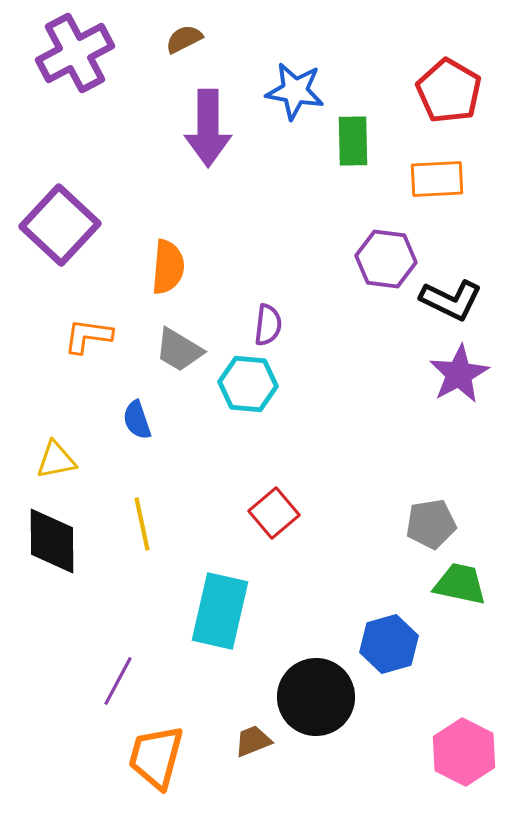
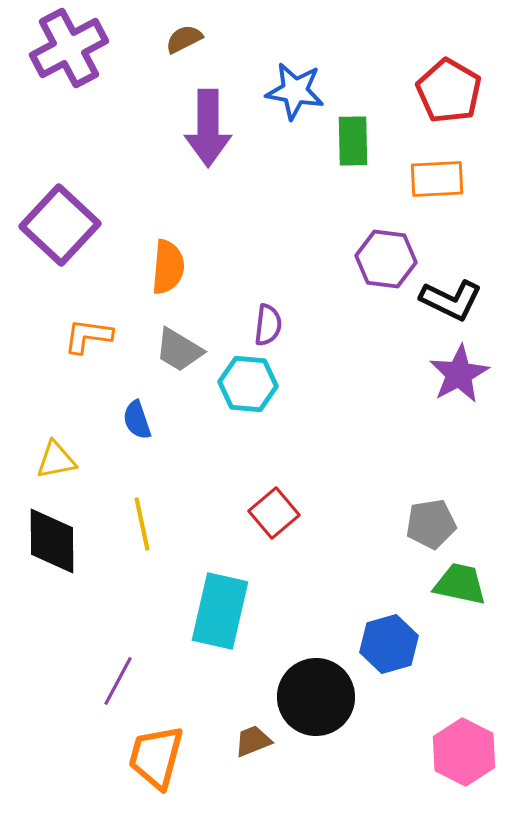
purple cross: moved 6 px left, 5 px up
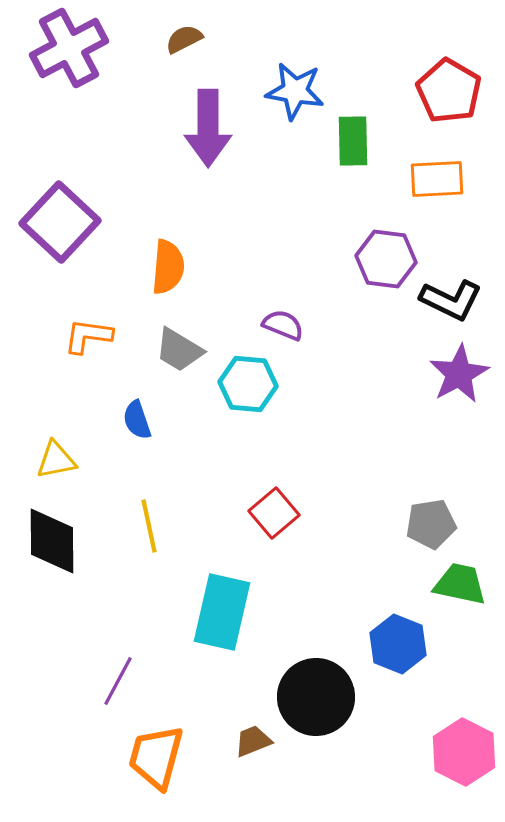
purple square: moved 3 px up
purple semicircle: moved 15 px right; rotated 75 degrees counterclockwise
yellow line: moved 7 px right, 2 px down
cyan rectangle: moved 2 px right, 1 px down
blue hexagon: moved 9 px right; rotated 22 degrees counterclockwise
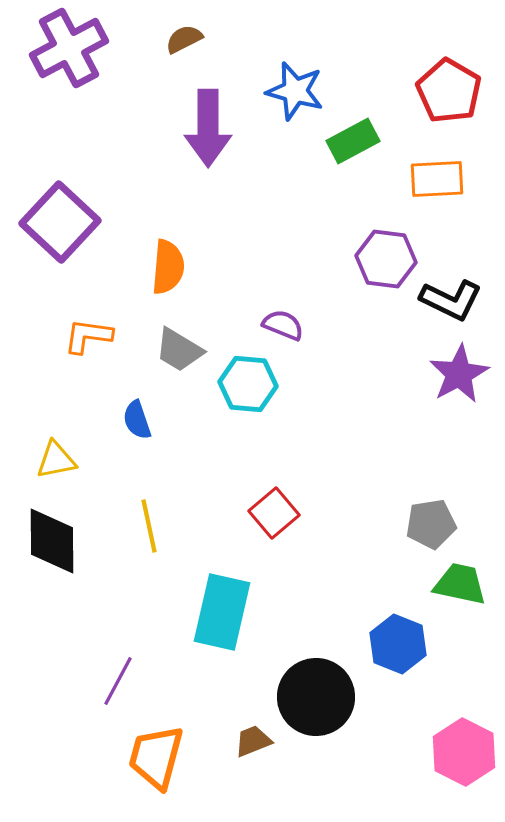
blue star: rotated 6 degrees clockwise
green rectangle: rotated 63 degrees clockwise
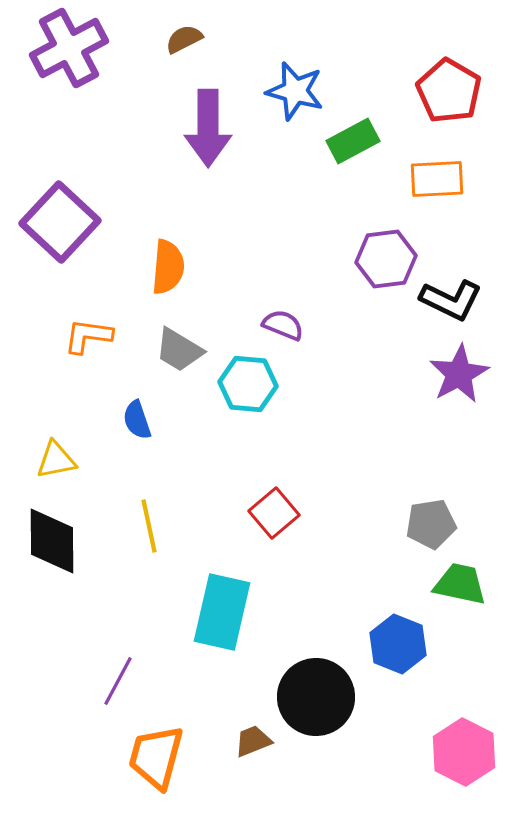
purple hexagon: rotated 14 degrees counterclockwise
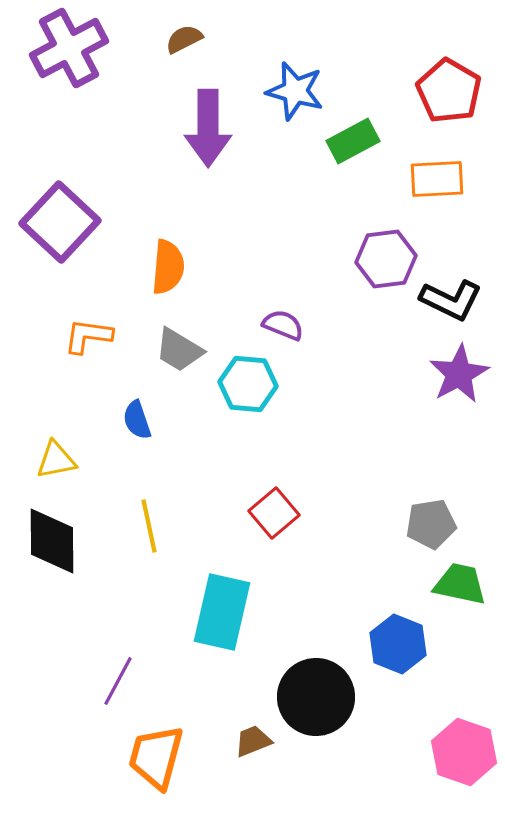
pink hexagon: rotated 8 degrees counterclockwise
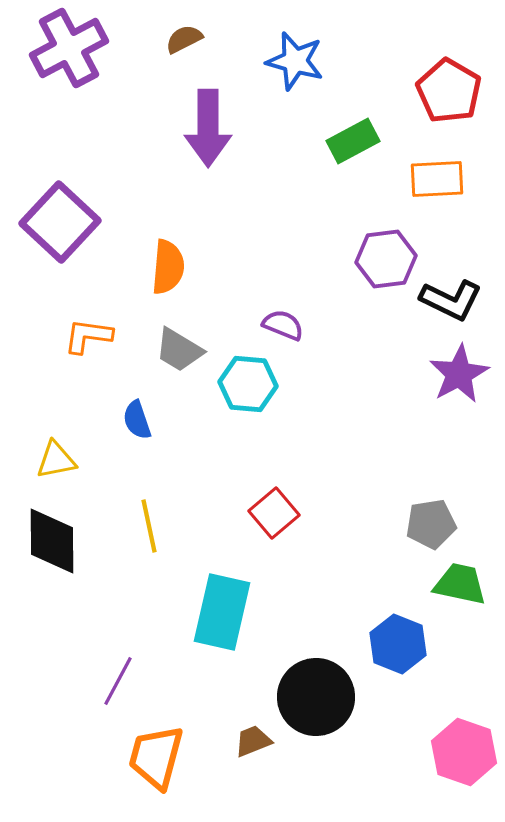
blue star: moved 30 px up
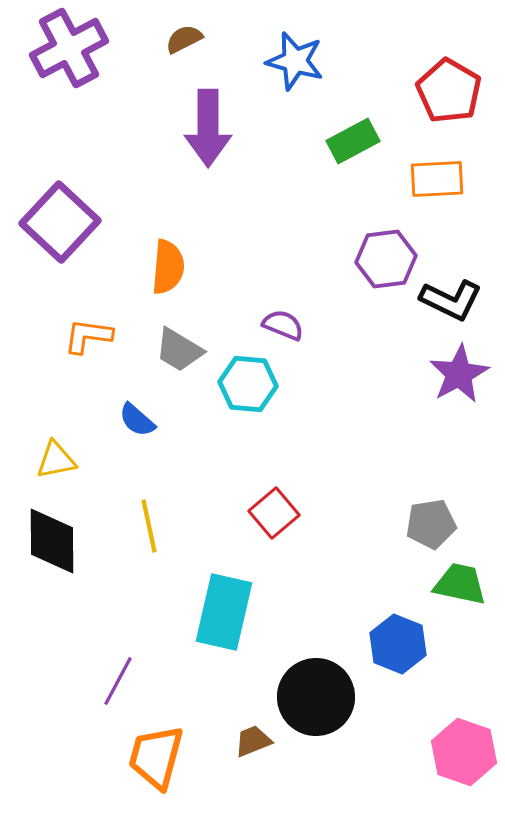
blue semicircle: rotated 30 degrees counterclockwise
cyan rectangle: moved 2 px right
